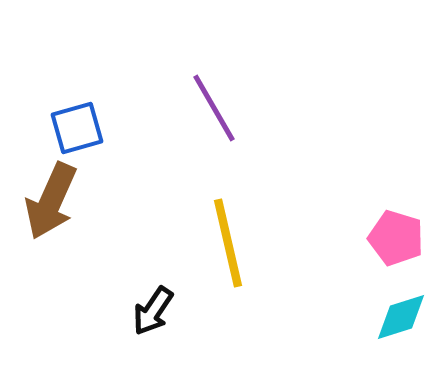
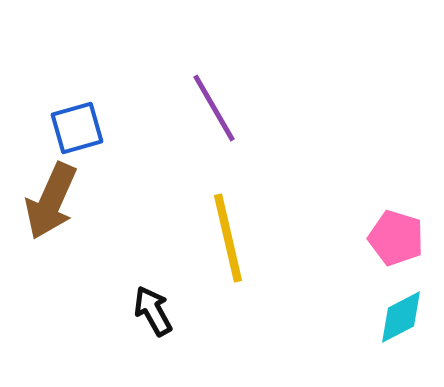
yellow line: moved 5 px up
black arrow: rotated 117 degrees clockwise
cyan diamond: rotated 10 degrees counterclockwise
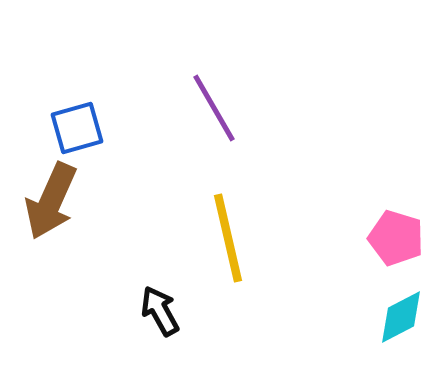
black arrow: moved 7 px right
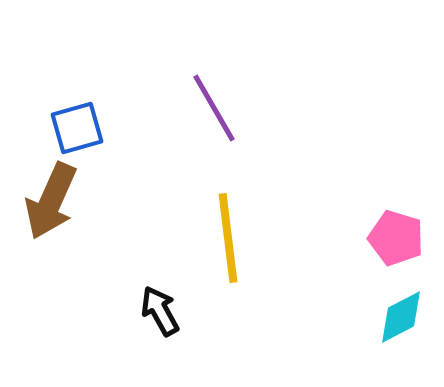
yellow line: rotated 6 degrees clockwise
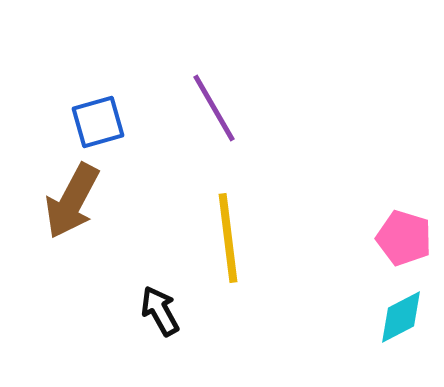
blue square: moved 21 px right, 6 px up
brown arrow: moved 21 px right; rotated 4 degrees clockwise
pink pentagon: moved 8 px right
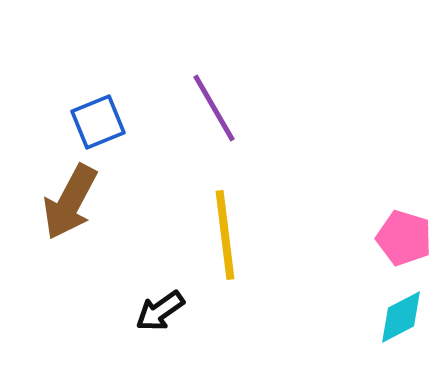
blue square: rotated 6 degrees counterclockwise
brown arrow: moved 2 px left, 1 px down
yellow line: moved 3 px left, 3 px up
black arrow: rotated 96 degrees counterclockwise
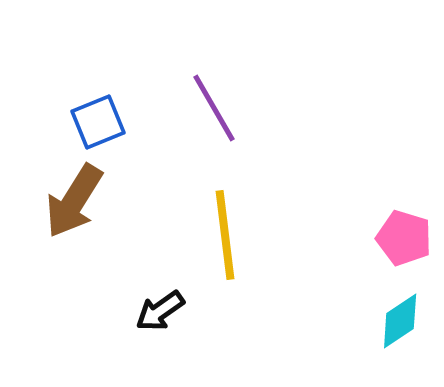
brown arrow: moved 4 px right, 1 px up; rotated 4 degrees clockwise
cyan diamond: moved 1 px left, 4 px down; rotated 6 degrees counterclockwise
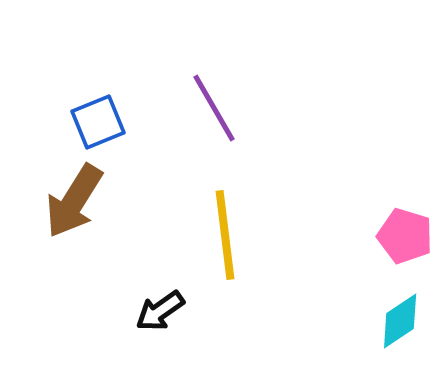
pink pentagon: moved 1 px right, 2 px up
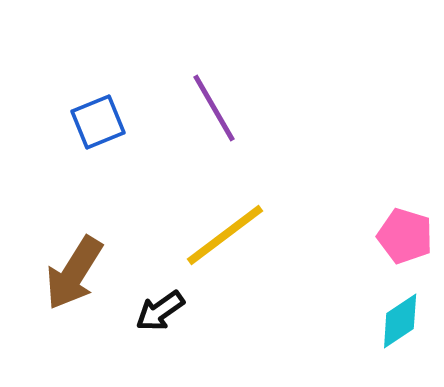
brown arrow: moved 72 px down
yellow line: rotated 60 degrees clockwise
